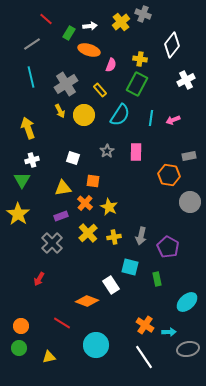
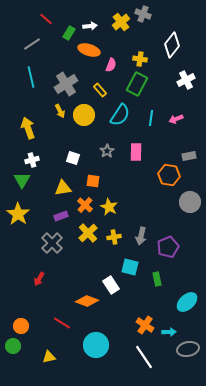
pink arrow at (173, 120): moved 3 px right, 1 px up
orange cross at (85, 203): moved 2 px down
purple pentagon at (168, 247): rotated 20 degrees clockwise
green circle at (19, 348): moved 6 px left, 2 px up
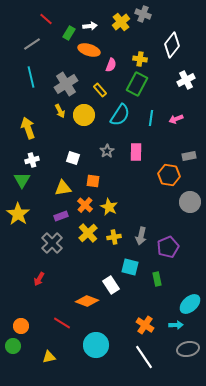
cyan ellipse at (187, 302): moved 3 px right, 2 px down
cyan arrow at (169, 332): moved 7 px right, 7 px up
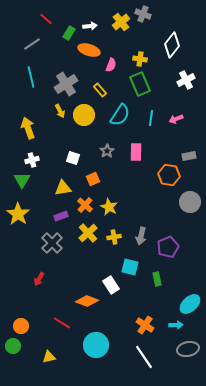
green rectangle at (137, 84): moved 3 px right; rotated 50 degrees counterclockwise
orange square at (93, 181): moved 2 px up; rotated 32 degrees counterclockwise
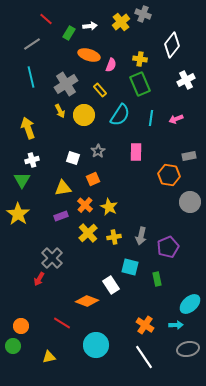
orange ellipse at (89, 50): moved 5 px down
gray star at (107, 151): moved 9 px left
gray cross at (52, 243): moved 15 px down
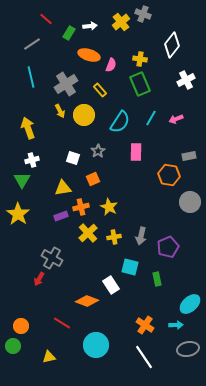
cyan semicircle at (120, 115): moved 7 px down
cyan line at (151, 118): rotated 21 degrees clockwise
orange cross at (85, 205): moved 4 px left, 2 px down; rotated 35 degrees clockwise
gray cross at (52, 258): rotated 15 degrees counterclockwise
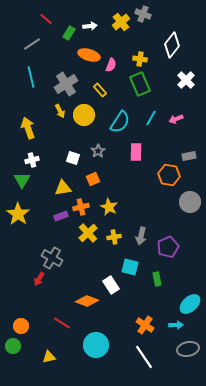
white cross at (186, 80): rotated 18 degrees counterclockwise
